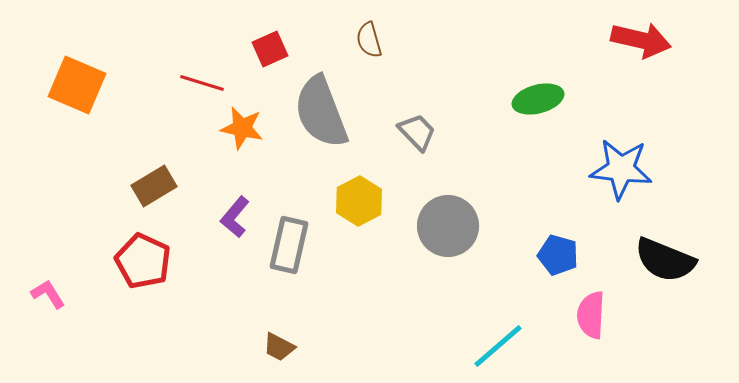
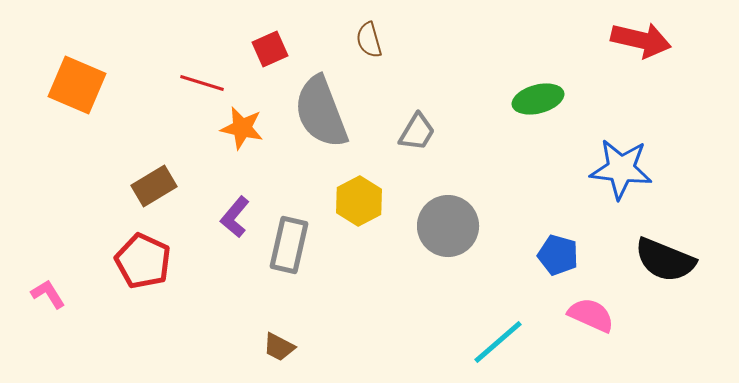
gray trapezoid: rotated 75 degrees clockwise
pink semicircle: rotated 111 degrees clockwise
cyan line: moved 4 px up
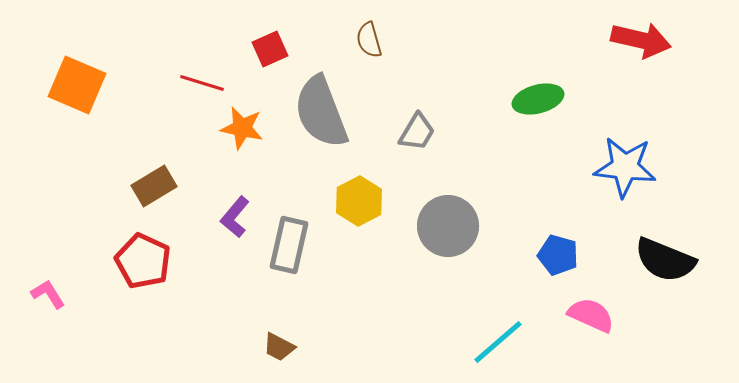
blue star: moved 4 px right, 2 px up
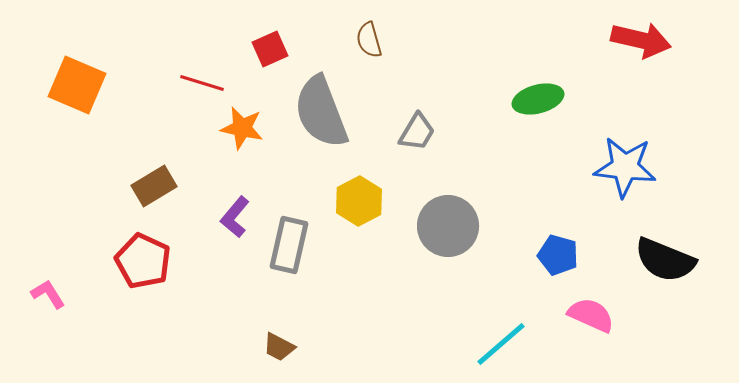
cyan line: moved 3 px right, 2 px down
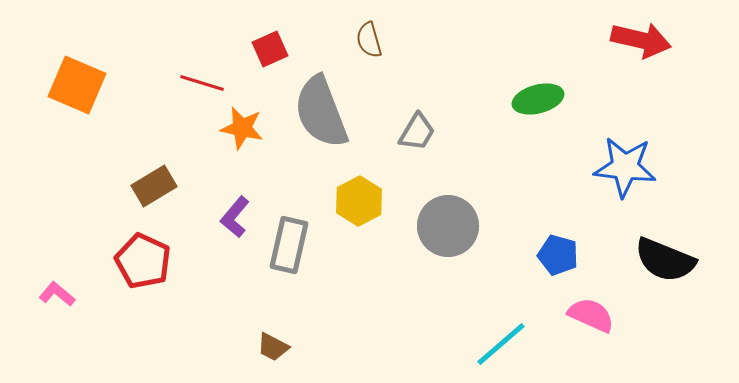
pink L-shape: moved 9 px right; rotated 18 degrees counterclockwise
brown trapezoid: moved 6 px left
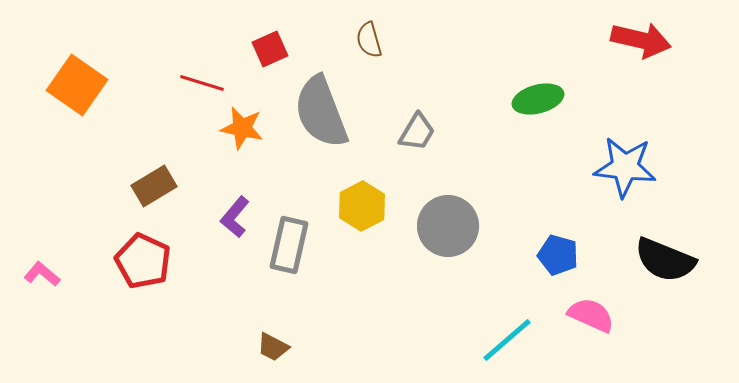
orange square: rotated 12 degrees clockwise
yellow hexagon: moved 3 px right, 5 px down
pink L-shape: moved 15 px left, 20 px up
cyan line: moved 6 px right, 4 px up
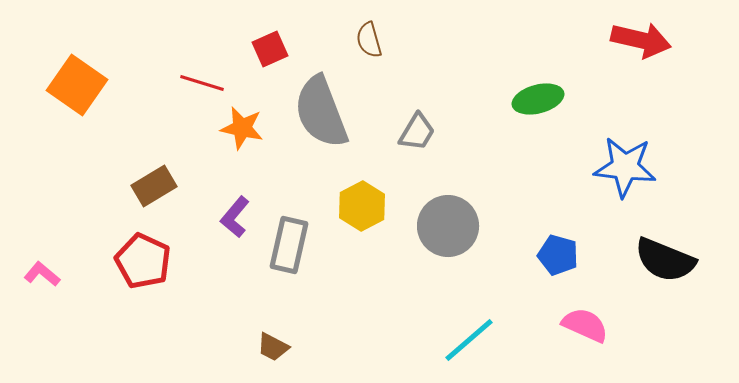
pink semicircle: moved 6 px left, 10 px down
cyan line: moved 38 px left
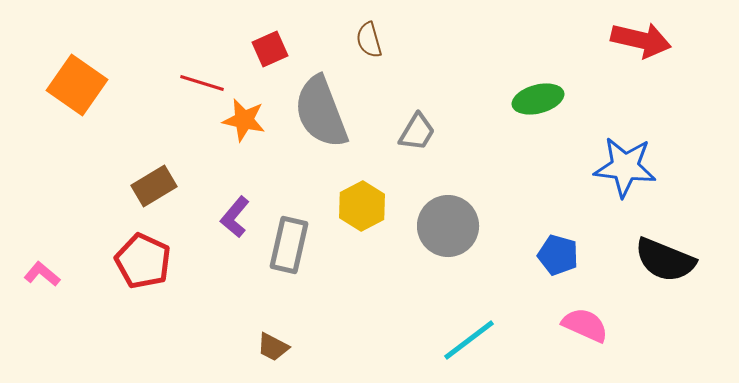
orange star: moved 2 px right, 8 px up
cyan line: rotated 4 degrees clockwise
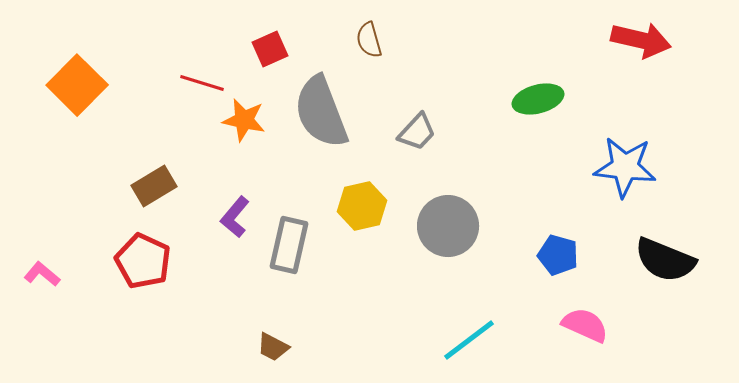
orange square: rotated 10 degrees clockwise
gray trapezoid: rotated 12 degrees clockwise
yellow hexagon: rotated 15 degrees clockwise
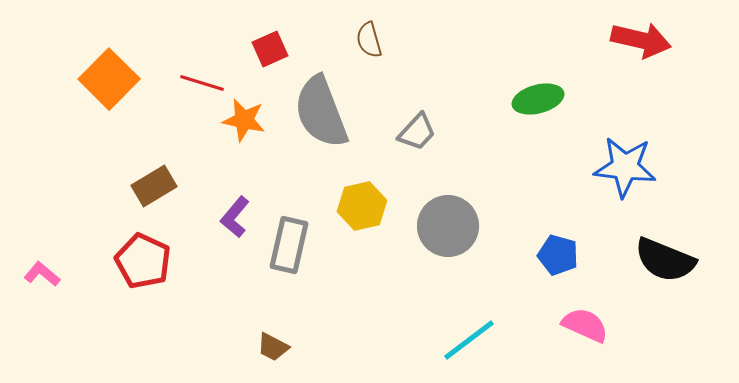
orange square: moved 32 px right, 6 px up
